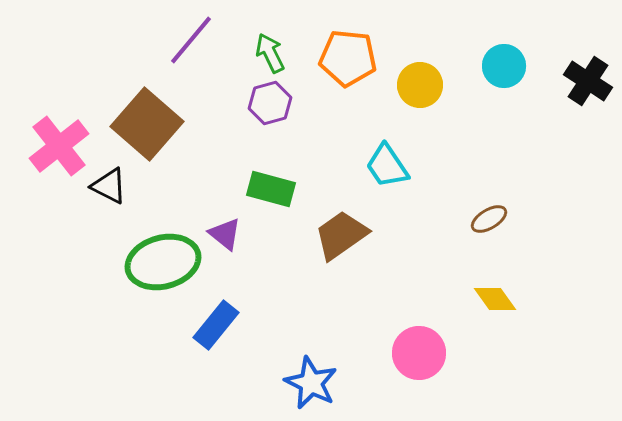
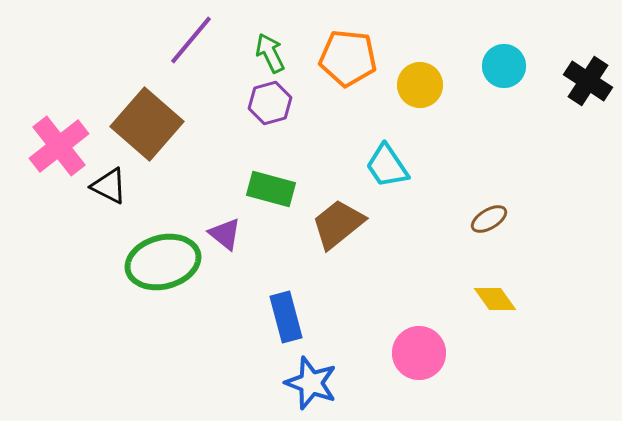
brown trapezoid: moved 3 px left, 11 px up; rotated 4 degrees counterclockwise
blue rectangle: moved 70 px right, 8 px up; rotated 54 degrees counterclockwise
blue star: rotated 6 degrees counterclockwise
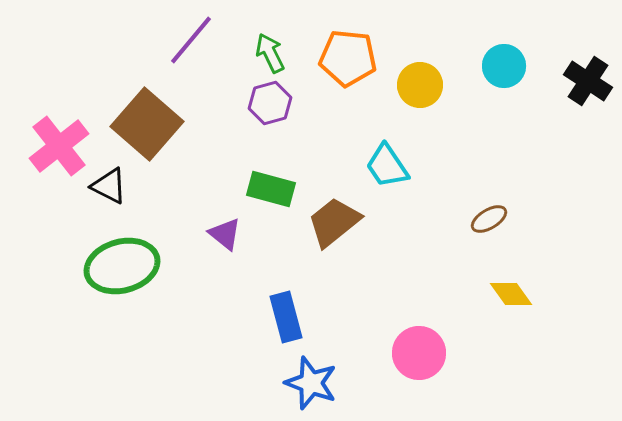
brown trapezoid: moved 4 px left, 2 px up
green ellipse: moved 41 px left, 4 px down
yellow diamond: moved 16 px right, 5 px up
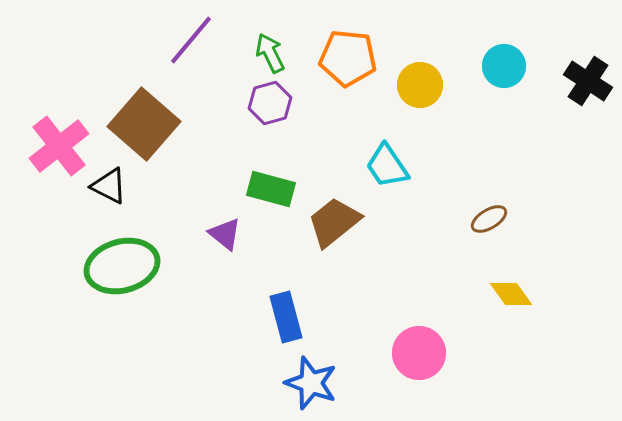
brown square: moved 3 px left
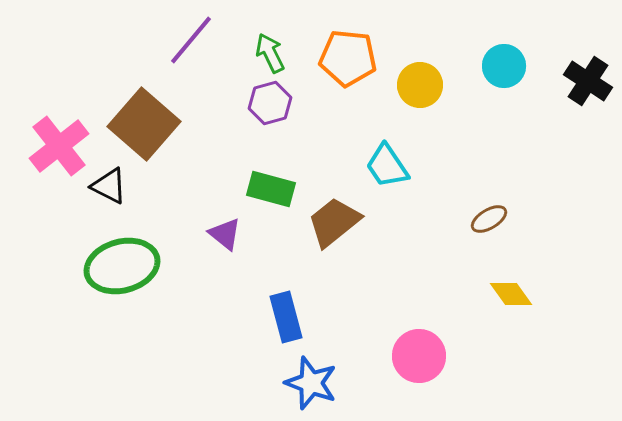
pink circle: moved 3 px down
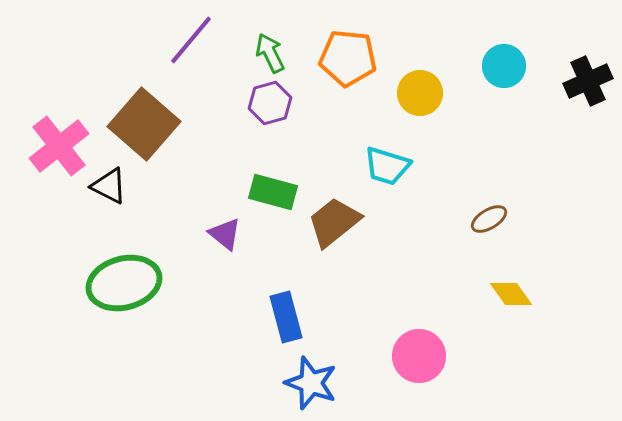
black cross: rotated 33 degrees clockwise
yellow circle: moved 8 px down
cyan trapezoid: rotated 39 degrees counterclockwise
green rectangle: moved 2 px right, 3 px down
green ellipse: moved 2 px right, 17 px down
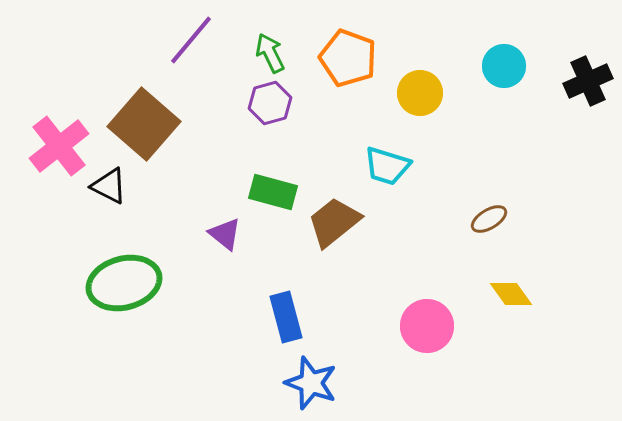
orange pentagon: rotated 14 degrees clockwise
pink circle: moved 8 px right, 30 px up
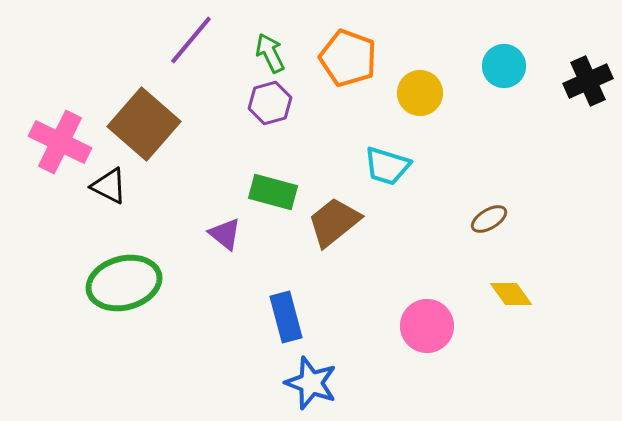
pink cross: moved 1 px right, 4 px up; rotated 26 degrees counterclockwise
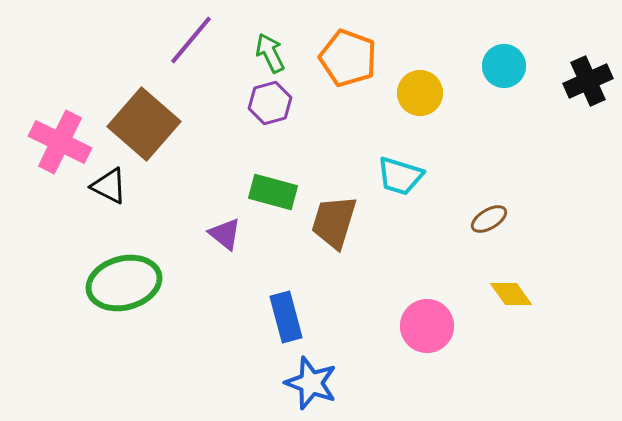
cyan trapezoid: moved 13 px right, 10 px down
brown trapezoid: rotated 34 degrees counterclockwise
